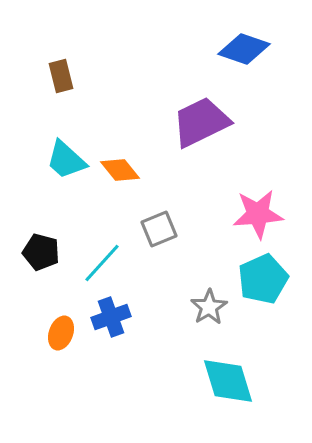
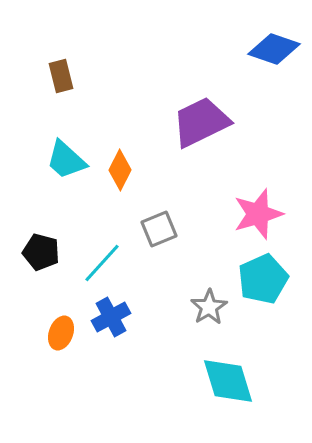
blue diamond: moved 30 px right
orange diamond: rotated 66 degrees clockwise
pink star: rotated 12 degrees counterclockwise
blue cross: rotated 9 degrees counterclockwise
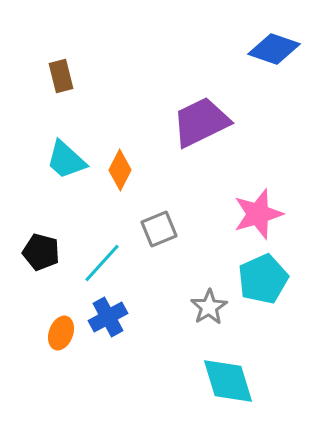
blue cross: moved 3 px left
